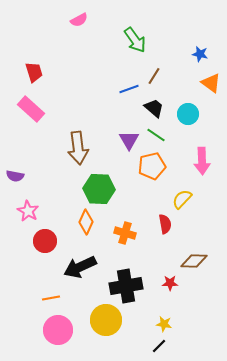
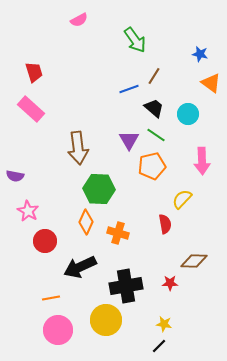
orange cross: moved 7 px left
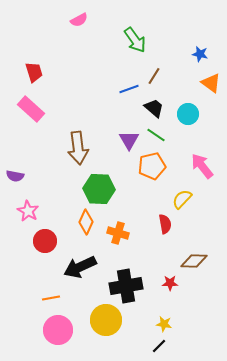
pink arrow: moved 5 px down; rotated 144 degrees clockwise
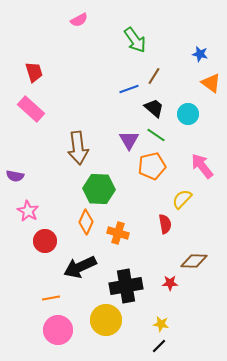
yellow star: moved 3 px left
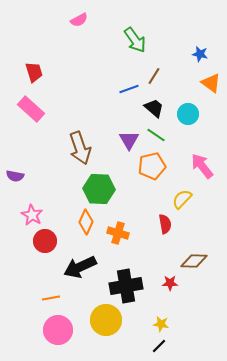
brown arrow: moved 2 px right; rotated 12 degrees counterclockwise
pink star: moved 4 px right, 4 px down
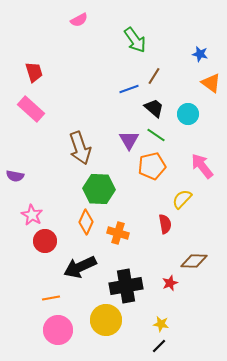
red star: rotated 21 degrees counterclockwise
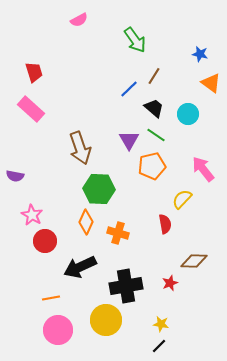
blue line: rotated 24 degrees counterclockwise
pink arrow: moved 1 px right, 3 px down
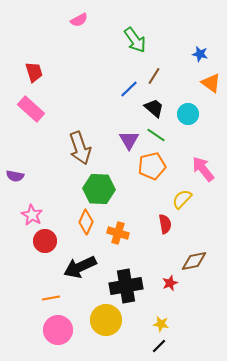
brown diamond: rotated 12 degrees counterclockwise
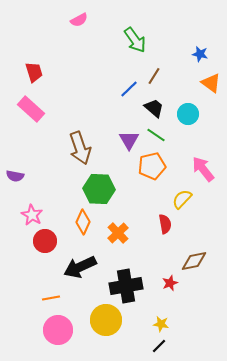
orange diamond: moved 3 px left
orange cross: rotated 30 degrees clockwise
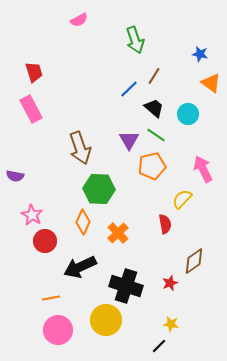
green arrow: rotated 16 degrees clockwise
pink rectangle: rotated 20 degrees clockwise
pink arrow: rotated 12 degrees clockwise
brown diamond: rotated 24 degrees counterclockwise
black cross: rotated 28 degrees clockwise
yellow star: moved 10 px right
